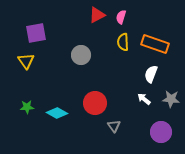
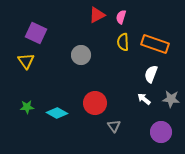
purple square: rotated 35 degrees clockwise
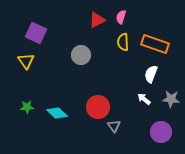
red triangle: moved 5 px down
red circle: moved 3 px right, 4 px down
cyan diamond: rotated 15 degrees clockwise
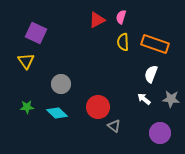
gray circle: moved 20 px left, 29 px down
gray triangle: rotated 16 degrees counterclockwise
purple circle: moved 1 px left, 1 px down
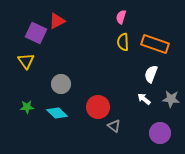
red triangle: moved 40 px left, 1 px down
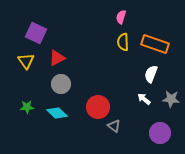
red triangle: moved 37 px down
